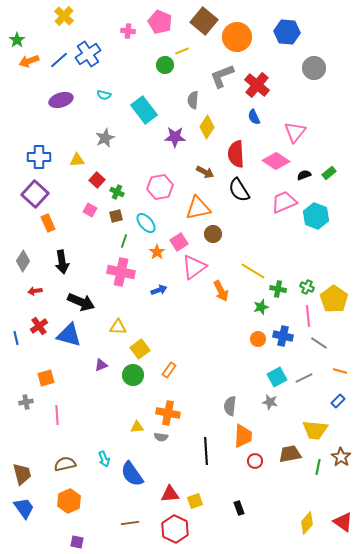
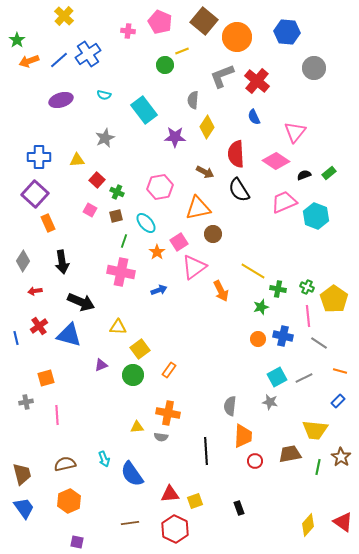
red cross at (257, 85): moved 4 px up
yellow diamond at (307, 523): moved 1 px right, 2 px down
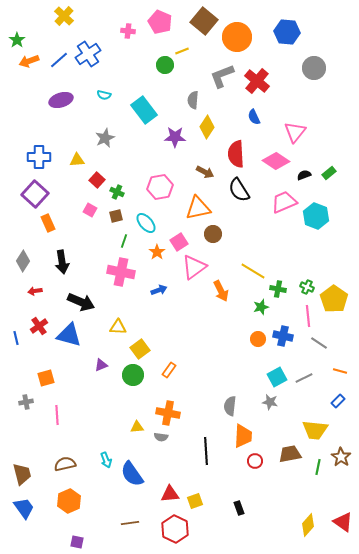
cyan arrow at (104, 459): moved 2 px right, 1 px down
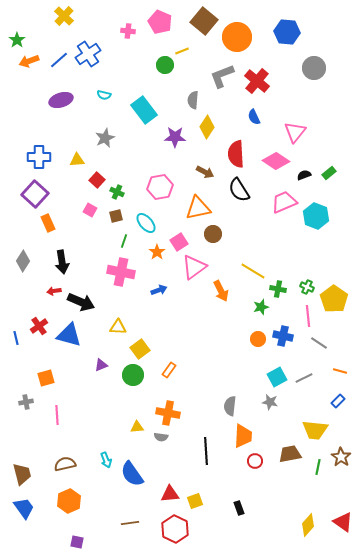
red arrow at (35, 291): moved 19 px right
